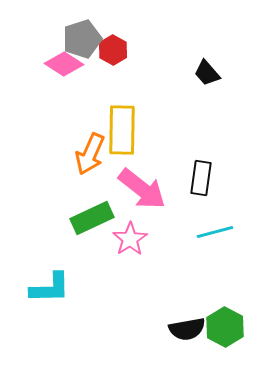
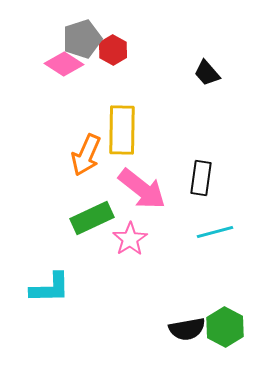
orange arrow: moved 4 px left, 1 px down
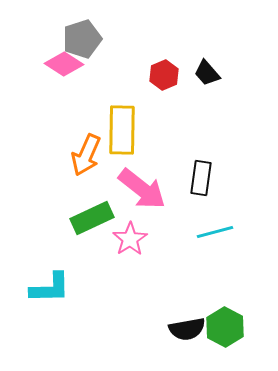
red hexagon: moved 51 px right, 25 px down; rotated 8 degrees clockwise
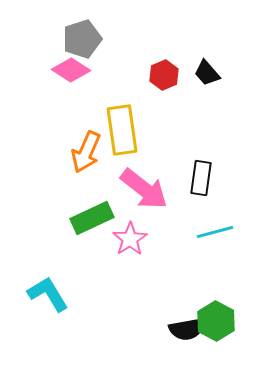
pink diamond: moved 7 px right, 6 px down
yellow rectangle: rotated 9 degrees counterclockwise
orange arrow: moved 3 px up
pink arrow: moved 2 px right
cyan L-shape: moved 2 px left, 6 px down; rotated 120 degrees counterclockwise
green hexagon: moved 9 px left, 6 px up
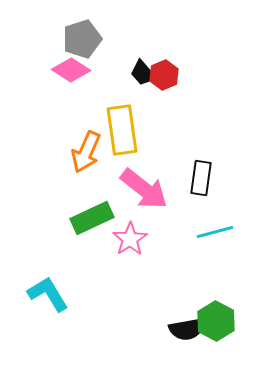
black trapezoid: moved 64 px left
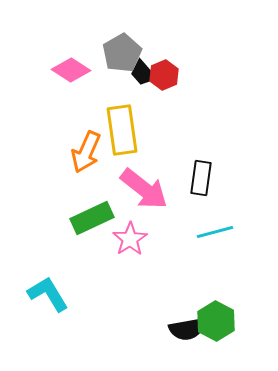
gray pentagon: moved 40 px right, 14 px down; rotated 12 degrees counterclockwise
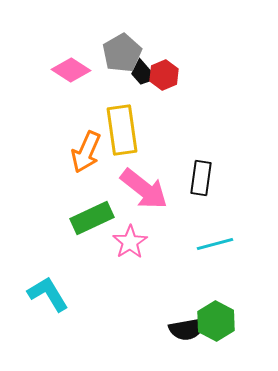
cyan line: moved 12 px down
pink star: moved 3 px down
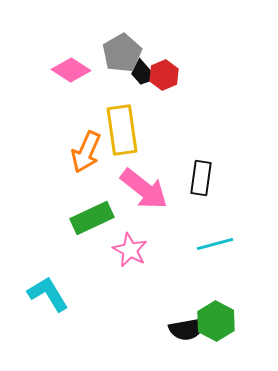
pink star: moved 8 px down; rotated 12 degrees counterclockwise
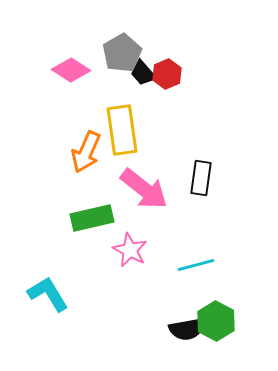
red hexagon: moved 3 px right, 1 px up
green rectangle: rotated 12 degrees clockwise
cyan line: moved 19 px left, 21 px down
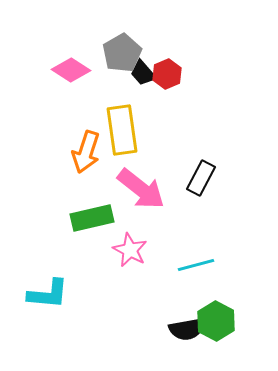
orange arrow: rotated 6 degrees counterclockwise
black rectangle: rotated 20 degrees clockwise
pink arrow: moved 3 px left
cyan L-shape: rotated 126 degrees clockwise
